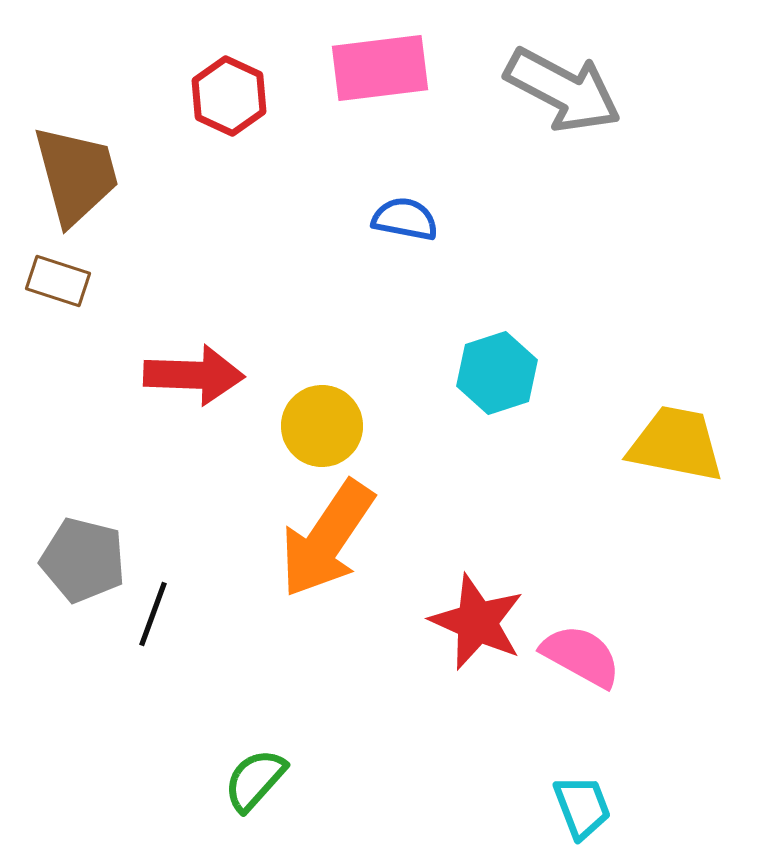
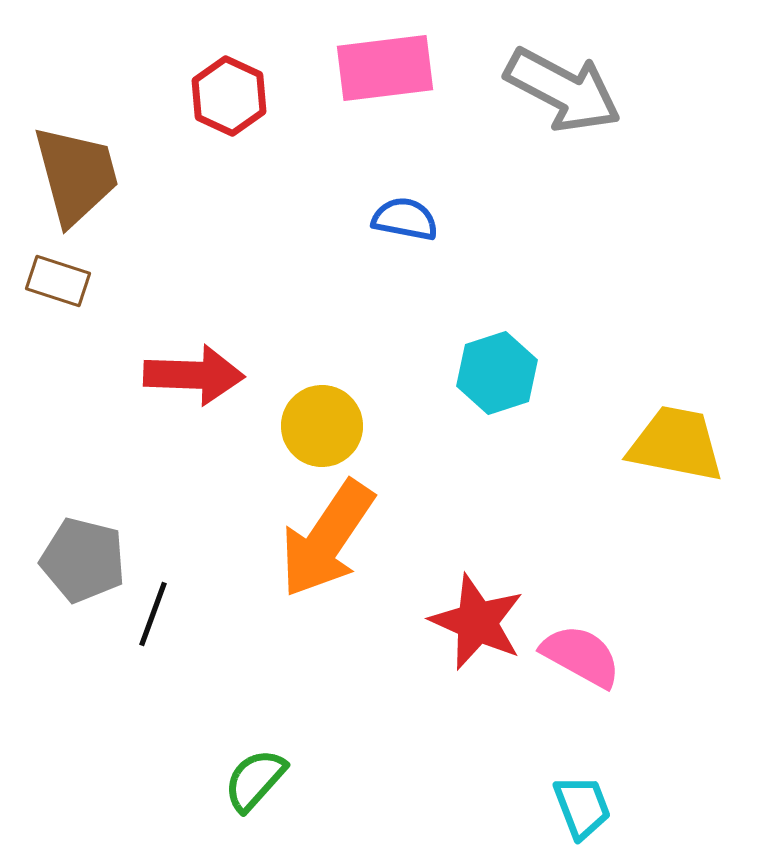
pink rectangle: moved 5 px right
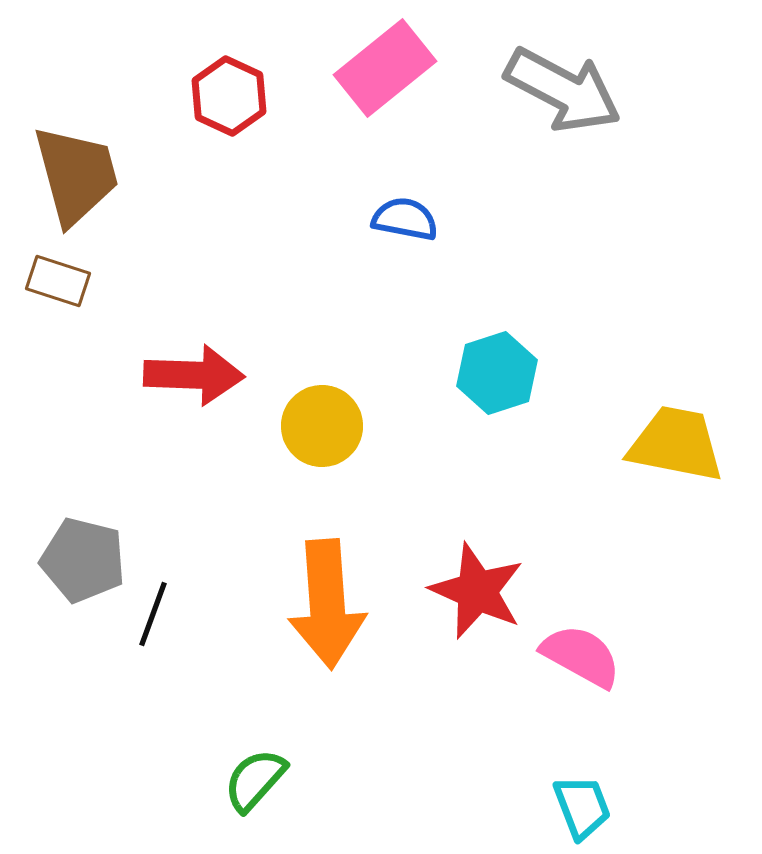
pink rectangle: rotated 32 degrees counterclockwise
orange arrow: moved 65 px down; rotated 38 degrees counterclockwise
red star: moved 31 px up
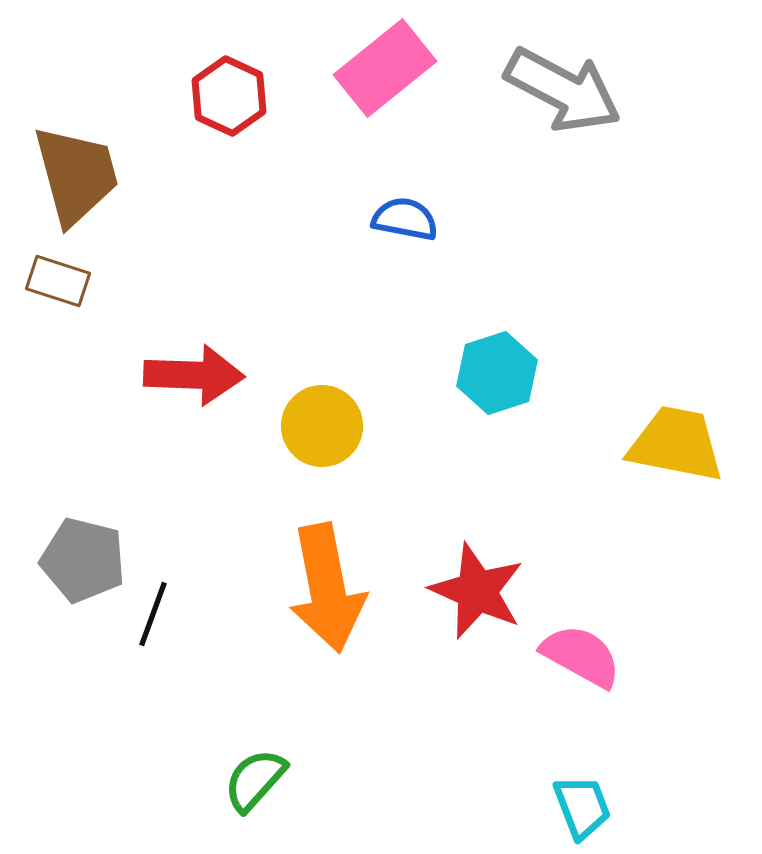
orange arrow: moved 16 px up; rotated 7 degrees counterclockwise
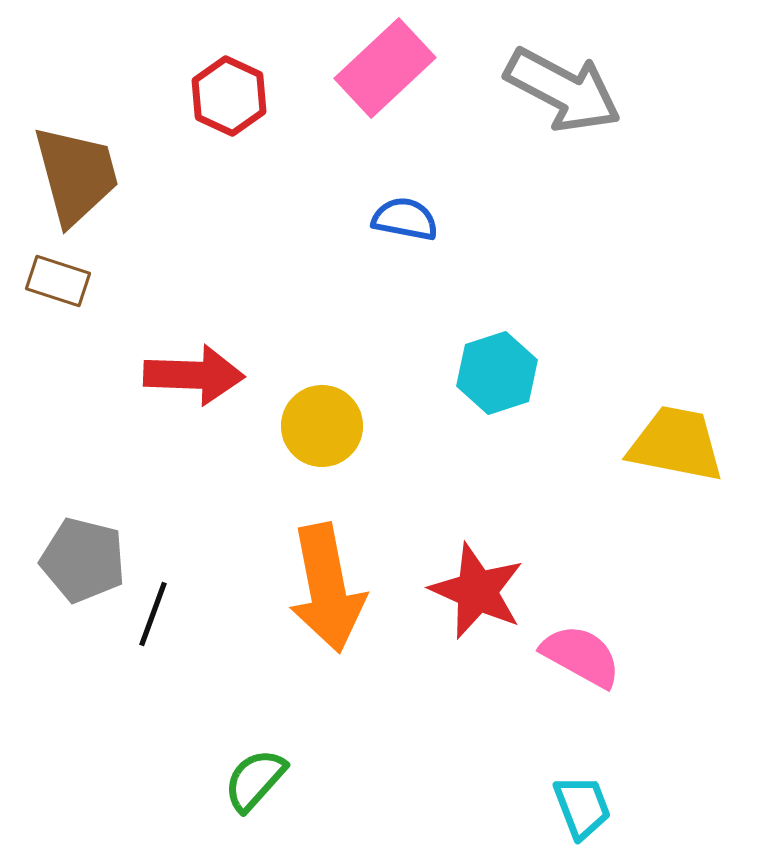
pink rectangle: rotated 4 degrees counterclockwise
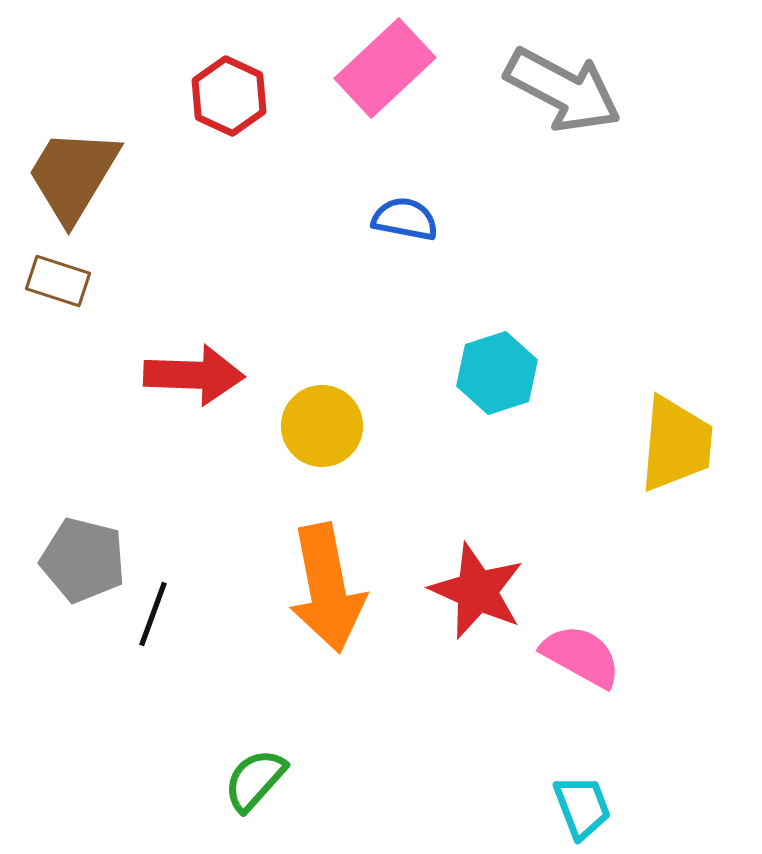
brown trapezoid: moved 3 px left; rotated 134 degrees counterclockwise
yellow trapezoid: rotated 84 degrees clockwise
